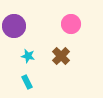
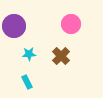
cyan star: moved 1 px right, 2 px up; rotated 16 degrees counterclockwise
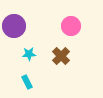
pink circle: moved 2 px down
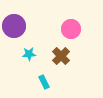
pink circle: moved 3 px down
cyan rectangle: moved 17 px right
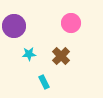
pink circle: moved 6 px up
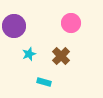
cyan star: rotated 16 degrees counterclockwise
cyan rectangle: rotated 48 degrees counterclockwise
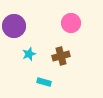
brown cross: rotated 30 degrees clockwise
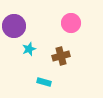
cyan star: moved 5 px up
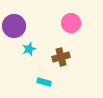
brown cross: moved 1 px down
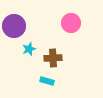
brown cross: moved 8 px left, 1 px down; rotated 12 degrees clockwise
cyan rectangle: moved 3 px right, 1 px up
